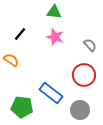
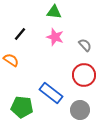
gray semicircle: moved 5 px left
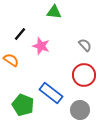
pink star: moved 14 px left, 9 px down
green pentagon: moved 1 px right, 2 px up; rotated 15 degrees clockwise
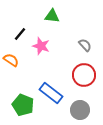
green triangle: moved 2 px left, 4 px down
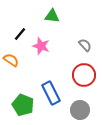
blue rectangle: rotated 25 degrees clockwise
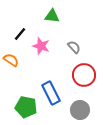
gray semicircle: moved 11 px left, 2 px down
green pentagon: moved 3 px right, 2 px down; rotated 10 degrees counterclockwise
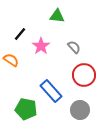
green triangle: moved 5 px right
pink star: rotated 18 degrees clockwise
blue rectangle: moved 2 px up; rotated 15 degrees counterclockwise
green pentagon: moved 2 px down
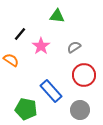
gray semicircle: rotated 80 degrees counterclockwise
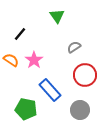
green triangle: rotated 49 degrees clockwise
pink star: moved 7 px left, 14 px down
red circle: moved 1 px right
blue rectangle: moved 1 px left, 1 px up
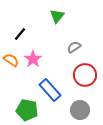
green triangle: rotated 14 degrees clockwise
pink star: moved 1 px left, 1 px up
green pentagon: moved 1 px right, 1 px down
